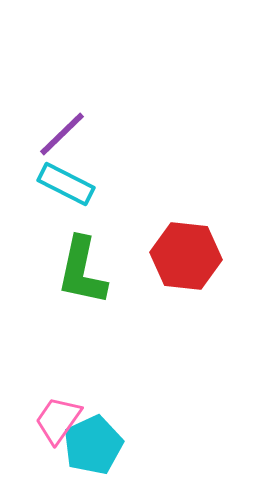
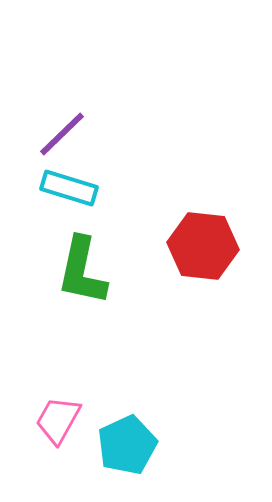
cyan rectangle: moved 3 px right, 4 px down; rotated 10 degrees counterclockwise
red hexagon: moved 17 px right, 10 px up
pink trapezoid: rotated 6 degrees counterclockwise
cyan pentagon: moved 34 px right
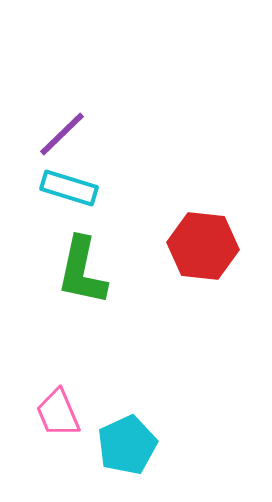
pink trapezoid: moved 7 px up; rotated 52 degrees counterclockwise
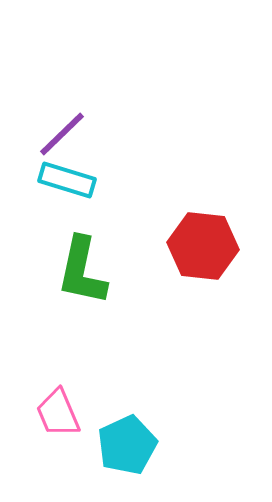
cyan rectangle: moved 2 px left, 8 px up
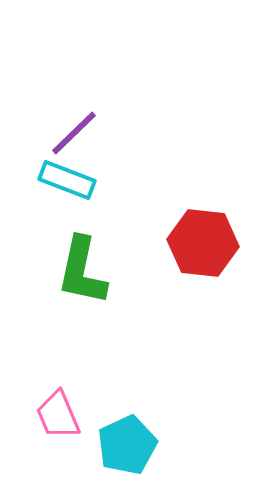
purple line: moved 12 px right, 1 px up
cyan rectangle: rotated 4 degrees clockwise
red hexagon: moved 3 px up
pink trapezoid: moved 2 px down
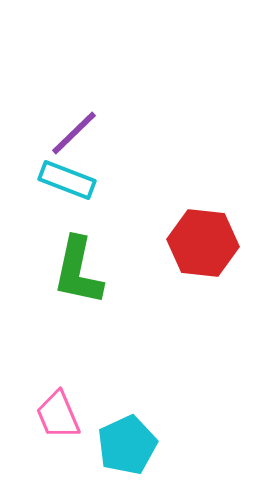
green L-shape: moved 4 px left
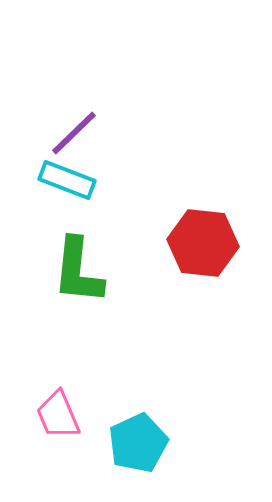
green L-shape: rotated 6 degrees counterclockwise
cyan pentagon: moved 11 px right, 2 px up
